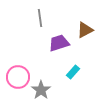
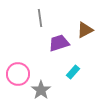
pink circle: moved 3 px up
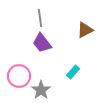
purple trapezoid: moved 17 px left; rotated 110 degrees counterclockwise
pink circle: moved 1 px right, 2 px down
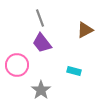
gray line: rotated 12 degrees counterclockwise
cyan rectangle: moved 1 px right, 1 px up; rotated 64 degrees clockwise
pink circle: moved 2 px left, 11 px up
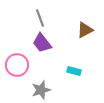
gray star: rotated 18 degrees clockwise
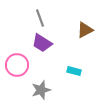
purple trapezoid: rotated 20 degrees counterclockwise
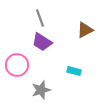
purple trapezoid: moved 1 px up
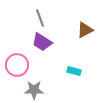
gray star: moved 7 px left; rotated 18 degrees clockwise
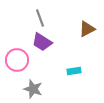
brown triangle: moved 2 px right, 1 px up
pink circle: moved 5 px up
cyan rectangle: rotated 24 degrees counterclockwise
gray star: moved 1 px left, 1 px up; rotated 18 degrees clockwise
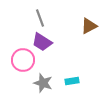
brown triangle: moved 2 px right, 3 px up
pink circle: moved 6 px right
cyan rectangle: moved 2 px left, 10 px down
gray star: moved 10 px right, 6 px up
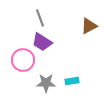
gray star: moved 3 px right; rotated 18 degrees counterclockwise
